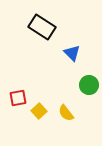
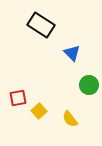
black rectangle: moved 1 px left, 2 px up
yellow semicircle: moved 4 px right, 6 px down
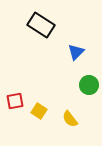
blue triangle: moved 4 px right, 1 px up; rotated 30 degrees clockwise
red square: moved 3 px left, 3 px down
yellow square: rotated 14 degrees counterclockwise
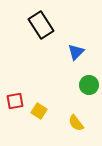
black rectangle: rotated 24 degrees clockwise
yellow semicircle: moved 6 px right, 4 px down
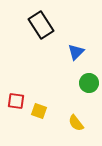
green circle: moved 2 px up
red square: moved 1 px right; rotated 18 degrees clockwise
yellow square: rotated 14 degrees counterclockwise
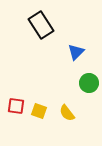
red square: moved 5 px down
yellow semicircle: moved 9 px left, 10 px up
